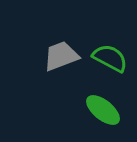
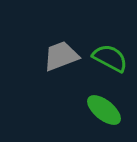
green ellipse: moved 1 px right
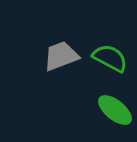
green ellipse: moved 11 px right
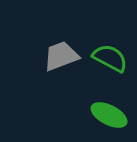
green ellipse: moved 6 px left, 5 px down; rotated 12 degrees counterclockwise
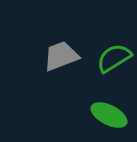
green semicircle: moved 4 px right; rotated 60 degrees counterclockwise
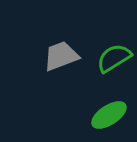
green ellipse: rotated 60 degrees counterclockwise
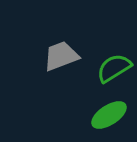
green semicircle: moved 10 px down
